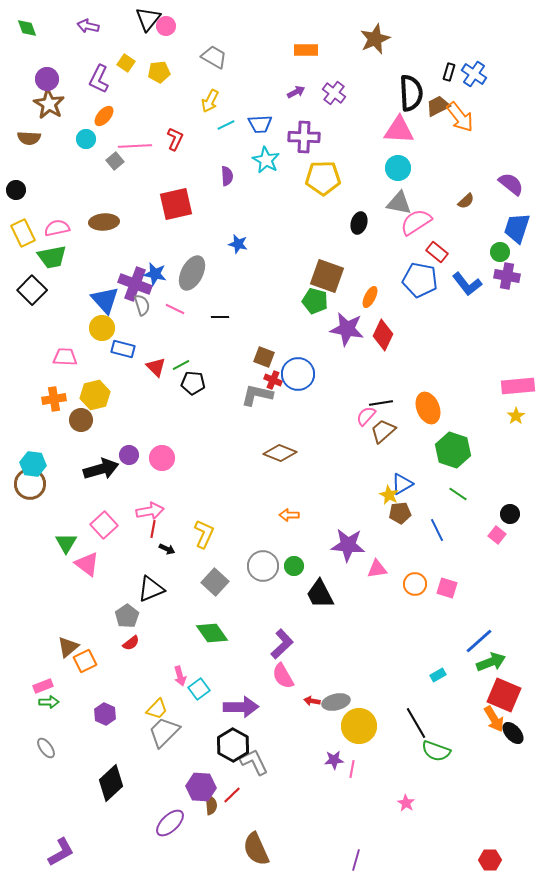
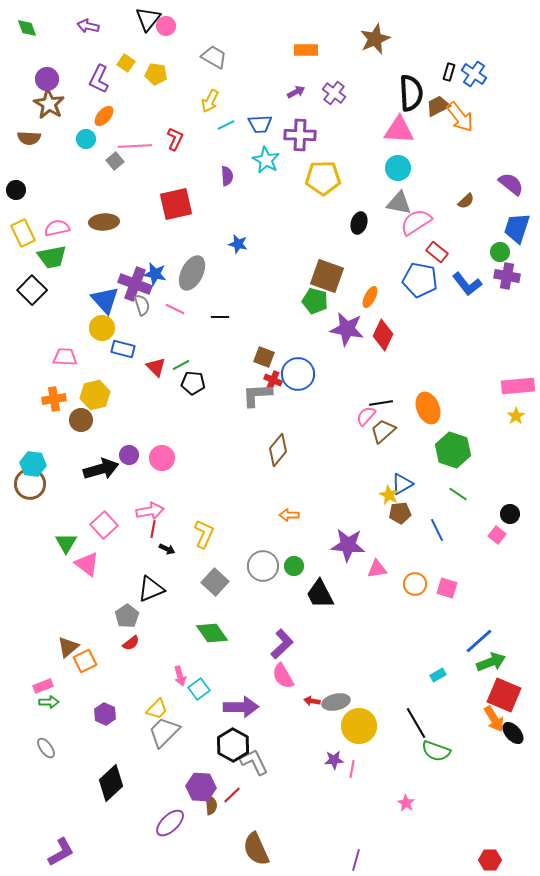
yellow pentagon at (159, 72): moved 3 px left, 2 px down; rotated 15 degrees clockwise
purple cross at (304, 137): moved 4 px left, 2 px up
gray L-shape at (257, 395): rotated 16 degrees counterclockwise
brown diamond at (280, 453): moved 2 px left, 3 px up; rotated 72 degrees counterclockwise
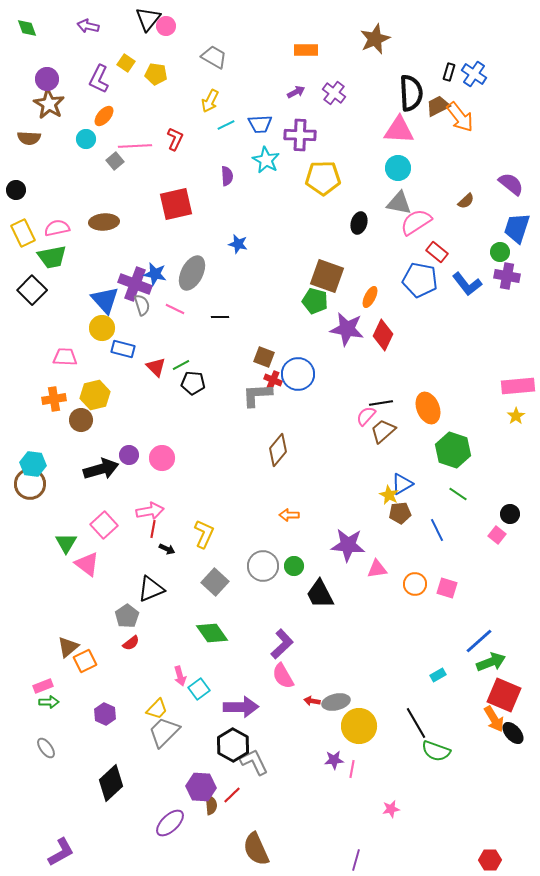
pink star at (406, 803): moved 15 px left, 6 px down; rotated 30 degrees clockwise
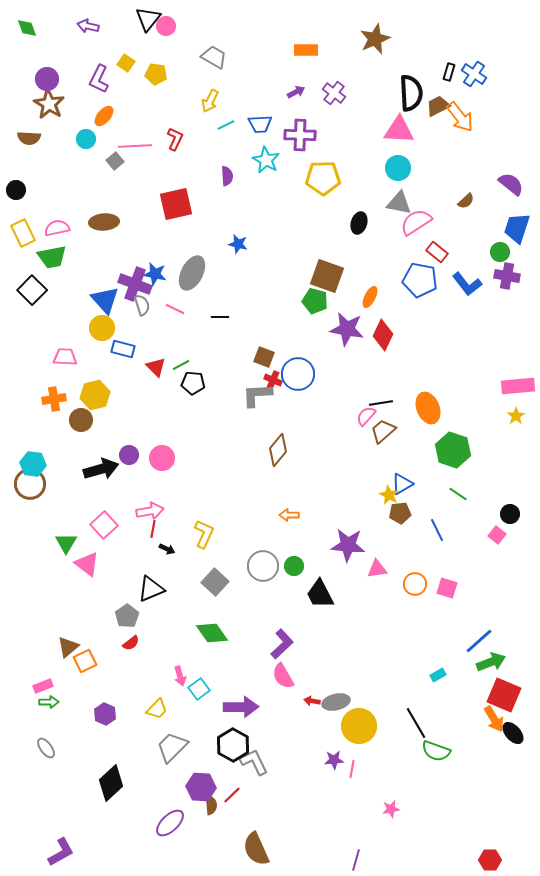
gray trapezoid at (164, 732): moved 8 px right, 15 px down
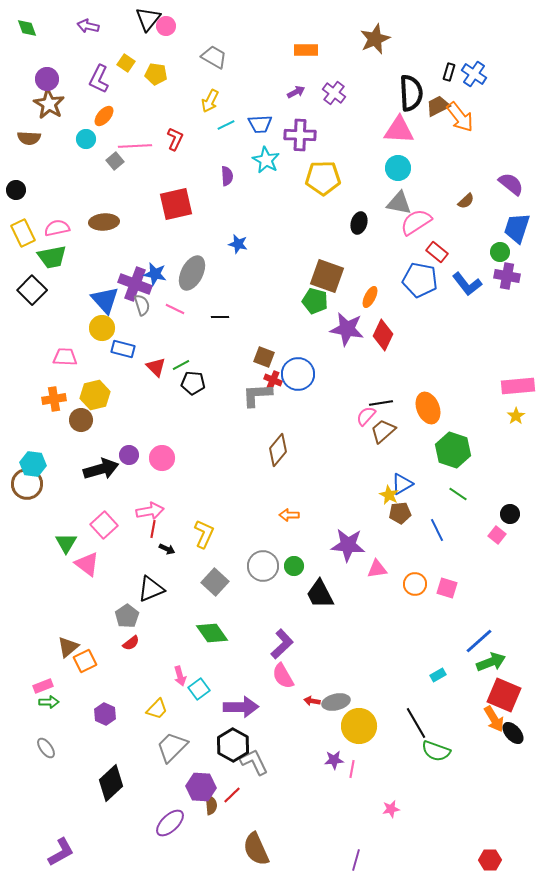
brown circle at (30, 484): moved 3 px left
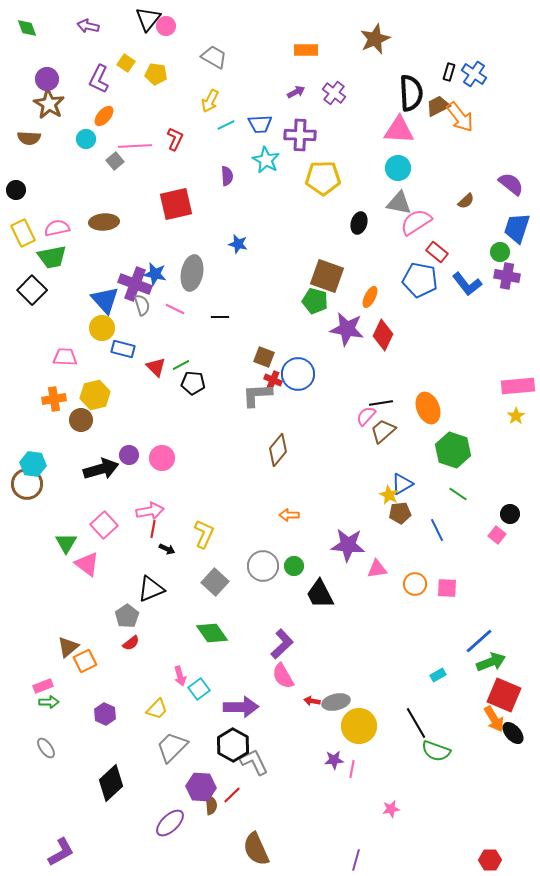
gray ellipse at (192, 273): rotated 16 degrees counterclockwise
pink square at (447, 588): rotated 15 degrees counterclockwise
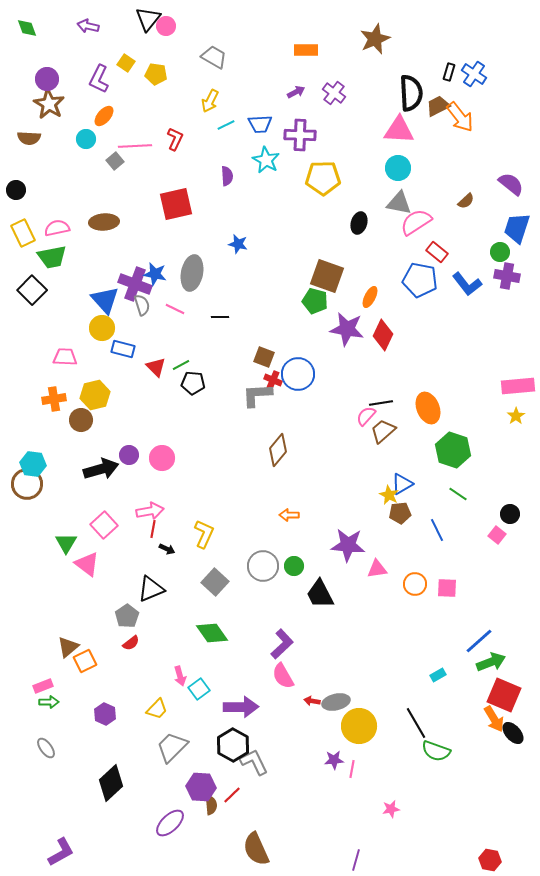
red hexagon at (490, 860): rotated 10 degrees clockwise
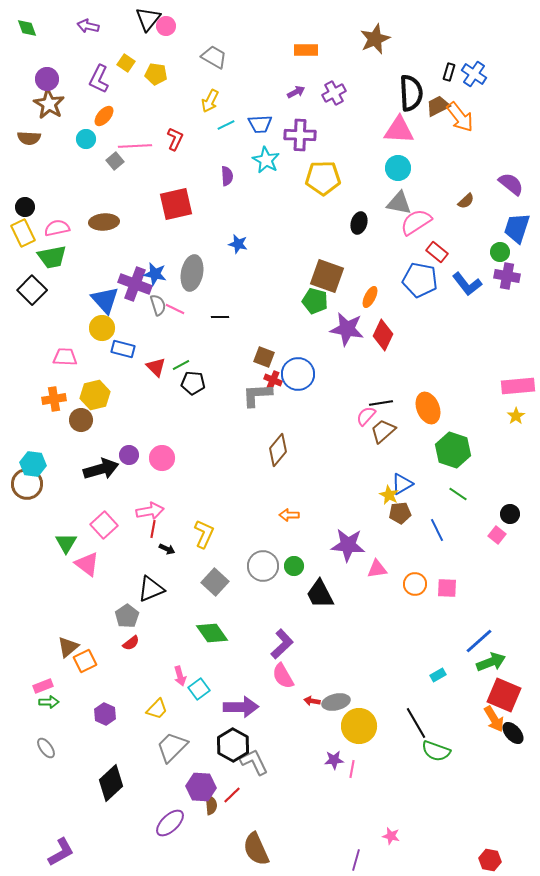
purple cross at (334, 93): rotated 25 degrees clockwise
black circle at (16, 190): moved 9 px right, 17 px down
gray semicircle at (142, 305): moved 16 px right
pink star at (391, 809): moved 27 px down; rotated 24 degrees clockwise
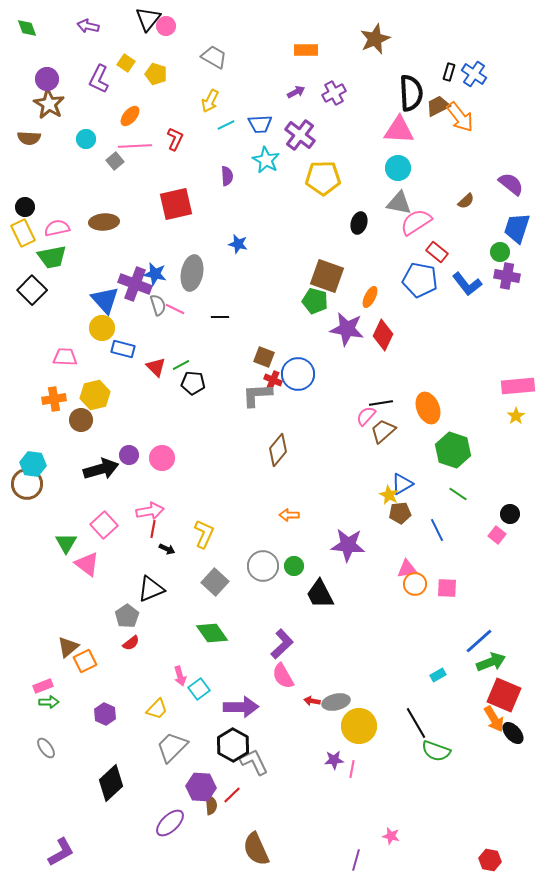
yellow pentagon at (156, 74): rotated 10 degrees clockwise
orange ellipse at (104, 116): moved 26 px right
purple cross at (300, 135): rotated 36 degrees clockwise
pink triangle at (377, 569): moved 30 px right
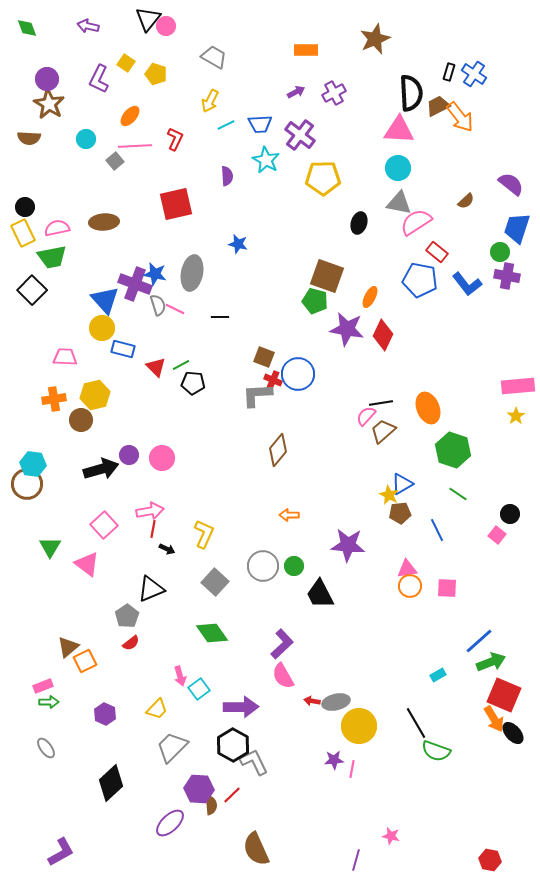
green triangle at (66, 543): moved 16 px left, 4 px down
orange circle at (415, 584): moved 5 px left, 2 px down
purple hexagon at (201, 787): moved 2 px left, 2 px down
